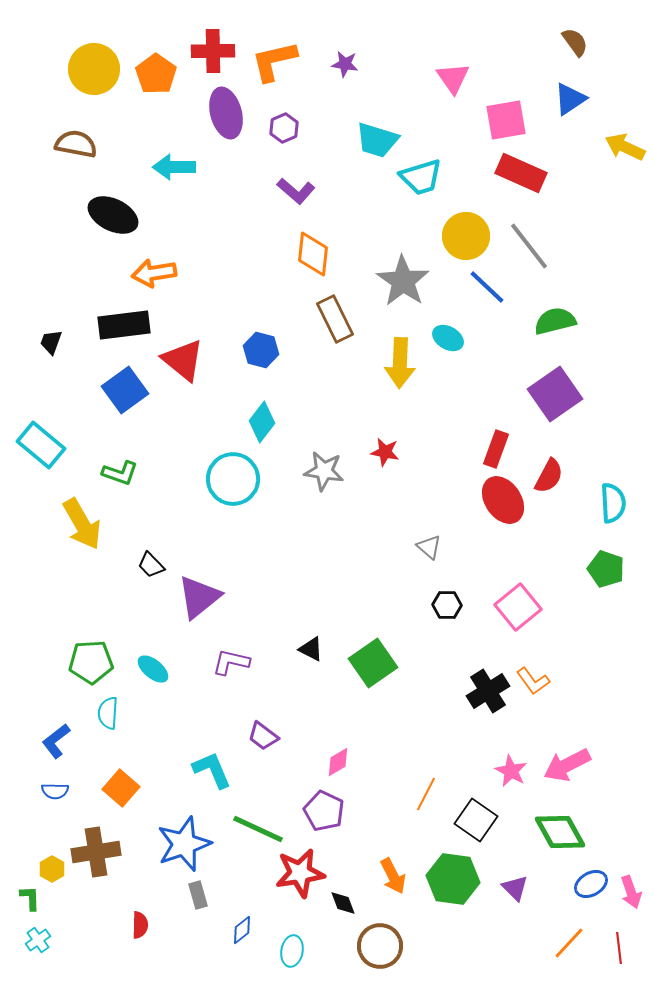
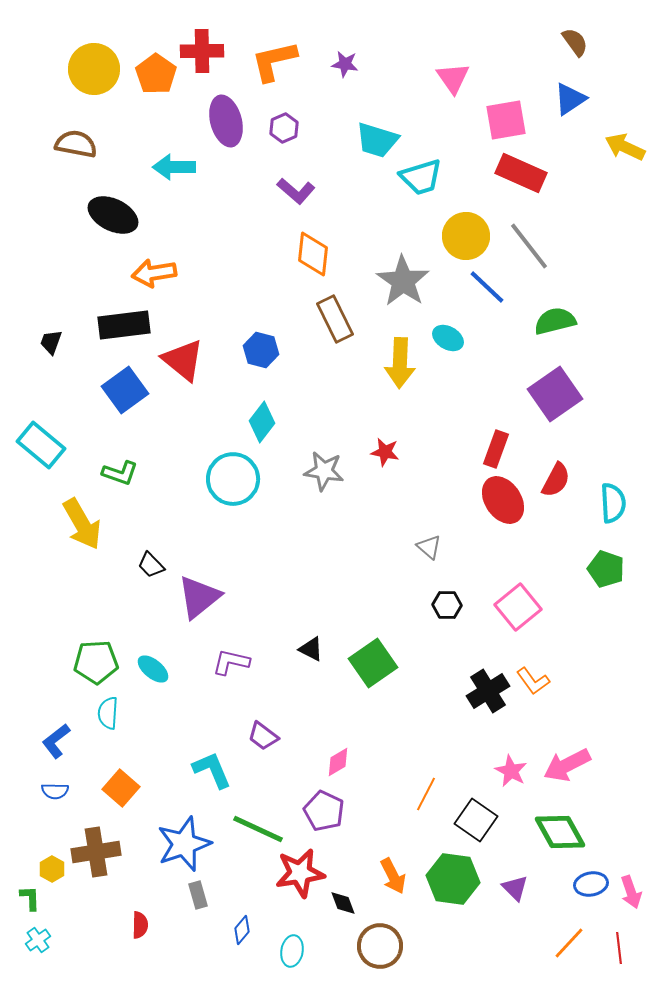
red cross at (213, 51): moved 11 px left
purple ellipse at (226, 113): moved 8 px down
red semicircle at (549, 476): moved 7 px right, 4 px down
green pentagon at (91, 662): moved 5 px right
blue ellipse at (591, 884): rotated 20 degrees clockwise
blue diamond at (242, 930): rotated 12 degrees counterclockwise
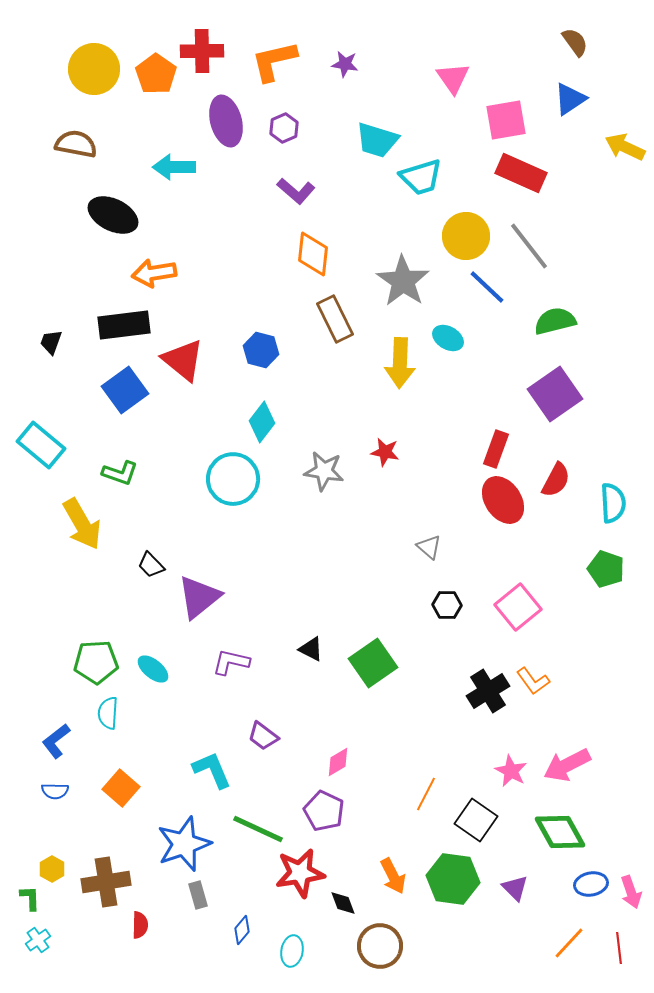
brown cross at (96, 852): moved 10 px right, 30 px down
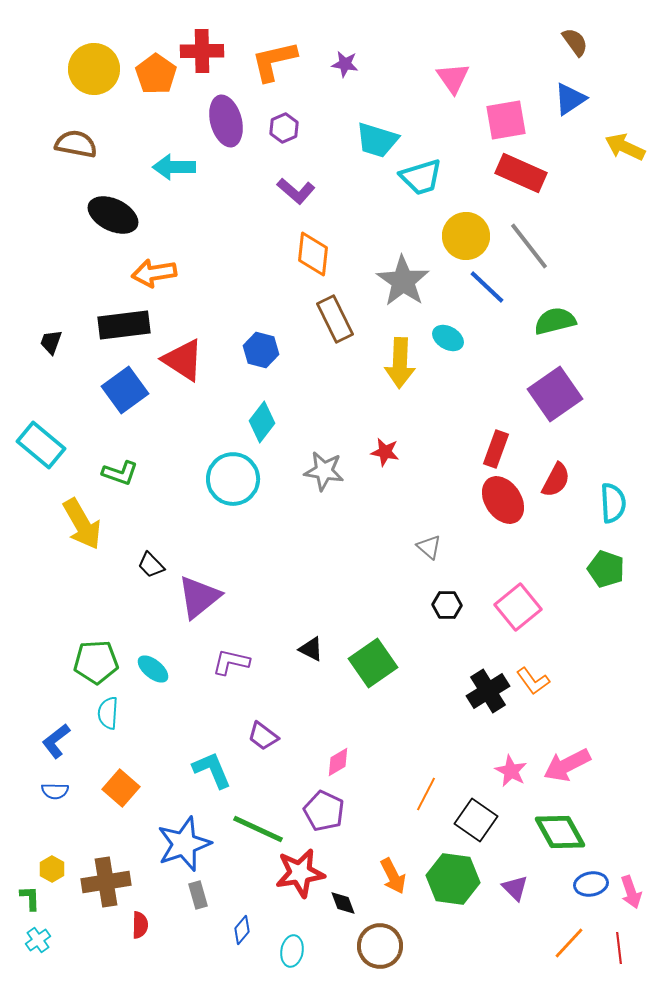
red triangle at (183, 360): rotated 6 degrees counterclockwise
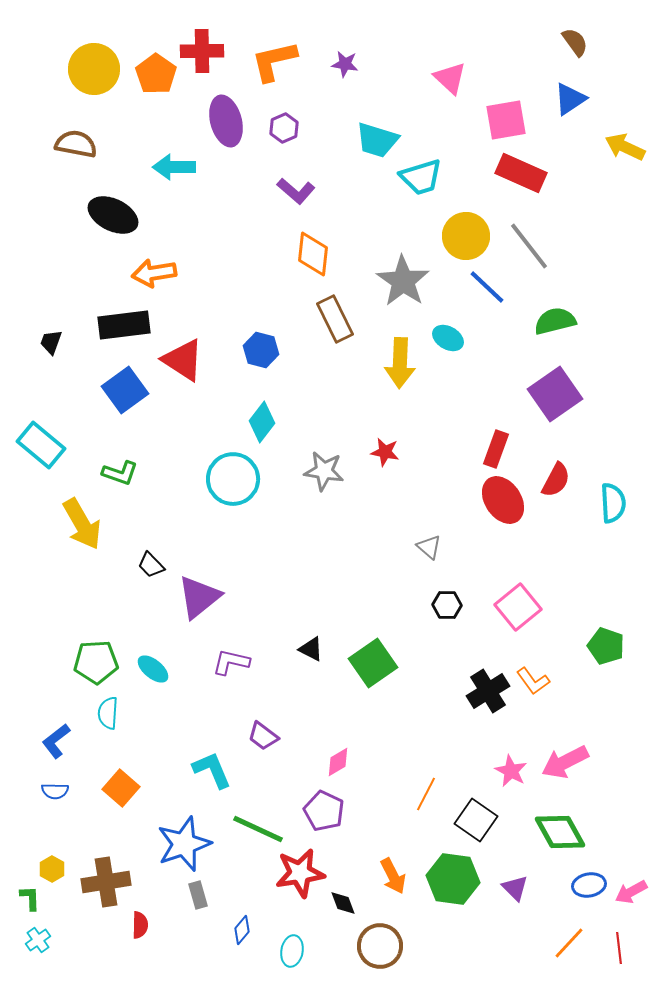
pink triangle at (453, 78): moved 3 px left; rotated 12 degrees counterclockwise
green pentagon at (606, 569): moved 77 px down
pink arrow at (567, 765): moved 2 px left, 3 px up
blue ellipse at (591, 884): moved 2 px left, 1 px down
pink arrow at (631, 892): rotated 80 degrees clockwise
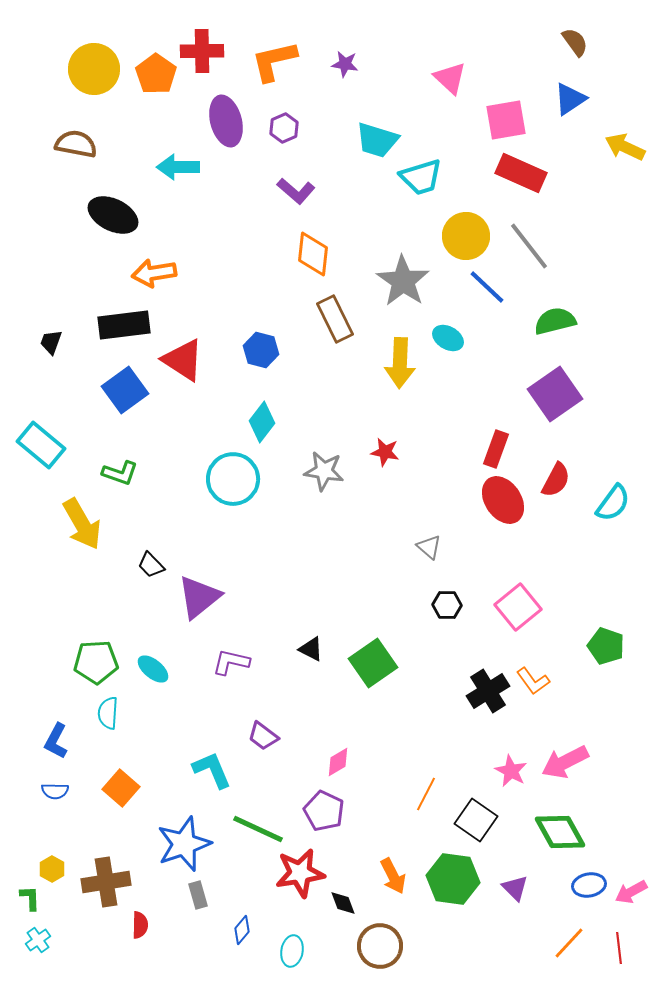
cyan arrow at (174, 167): moved 4 px right
cyan semicircle at (613, 503): rotated 39 degrees clockwise
blue L-shape at (56, 741): rotated 24 degrees counterclockwise
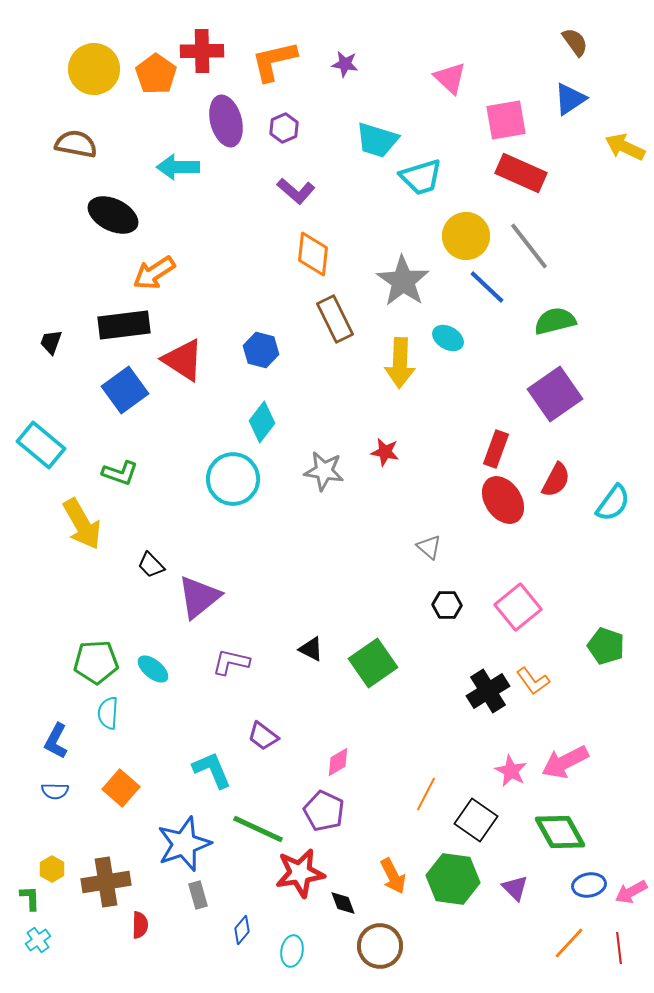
orange arrow at (154, 273): rotated 24 degrees counterclockwise
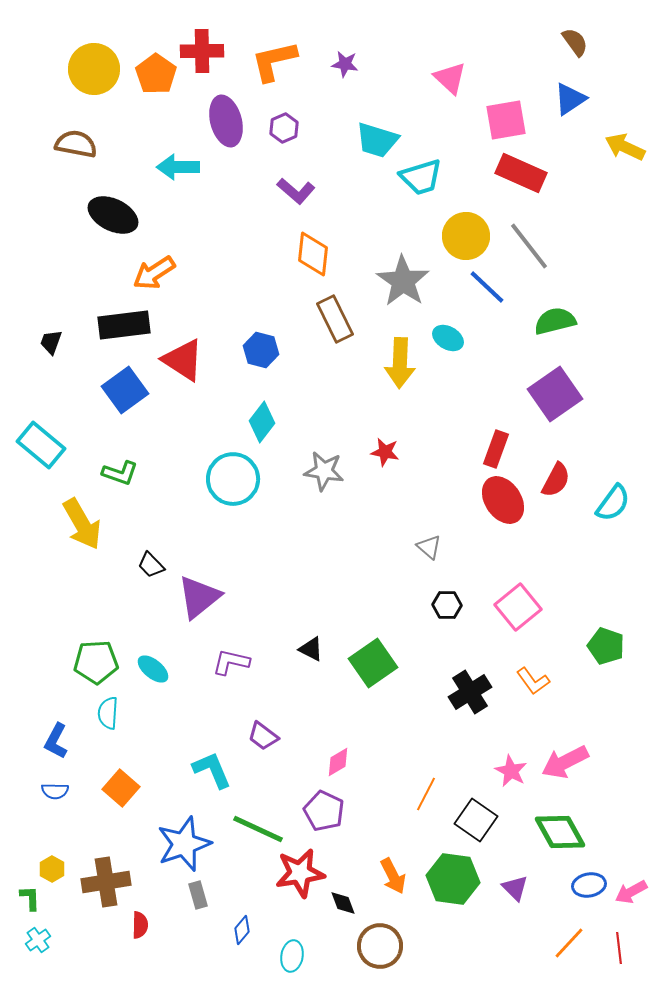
black cross at (488, 691): moved 18 px left, 1 px down
cyan ellipse at (292, 951): moved 5 px down
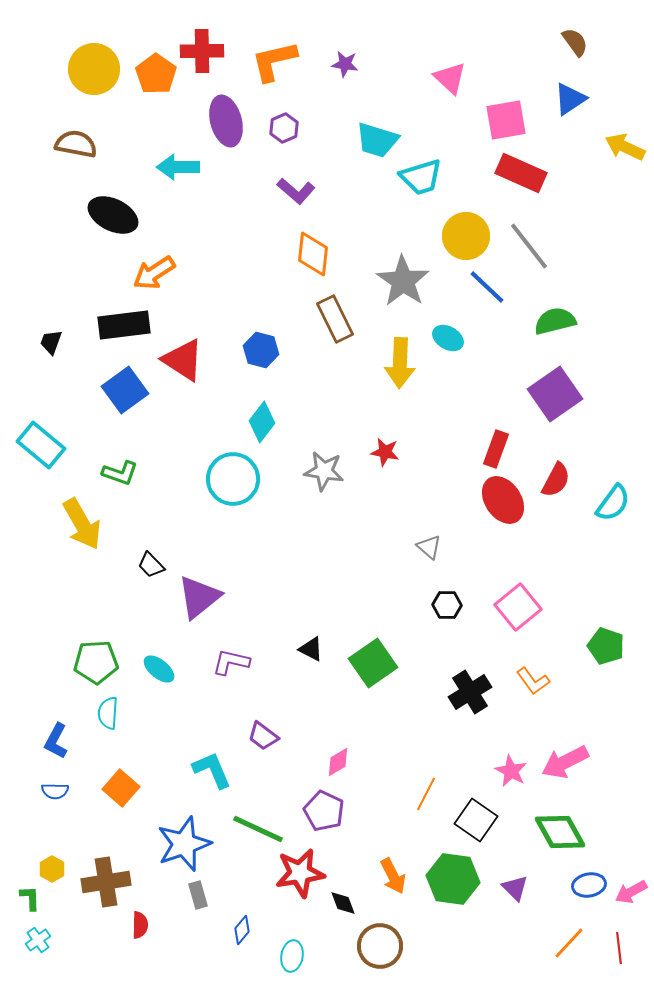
cyan ellipse at (153, 669): moved 6 px right
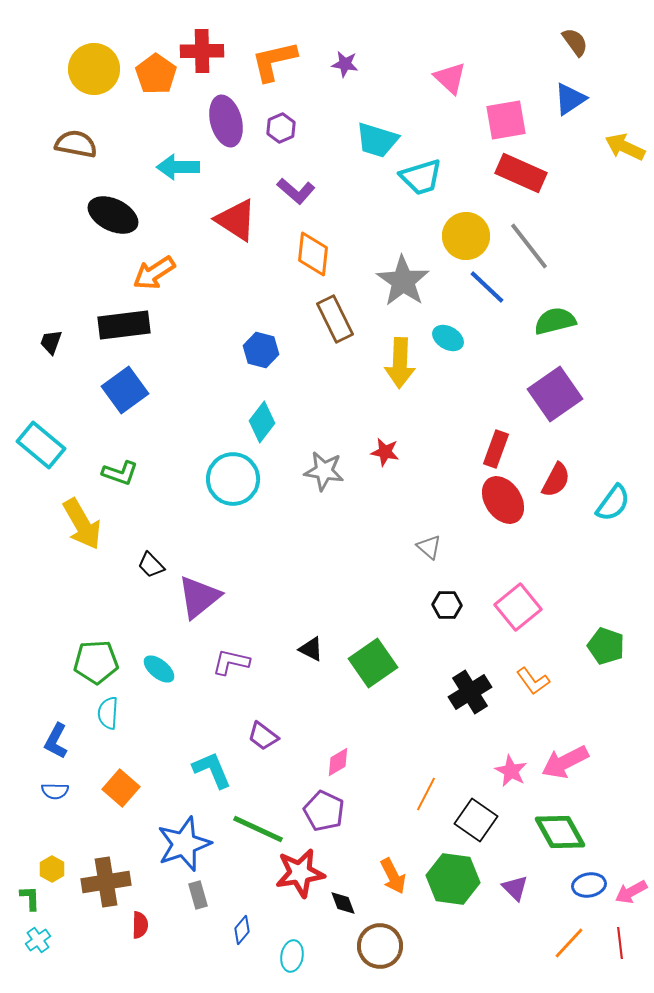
purple hexagon at (284, 128): moved 3 px left
red triangle at (183, 360): moved 53 px right, 140 px up
red line at (619, 948): moved 1 px right, 5 px up
